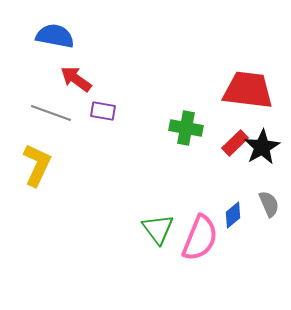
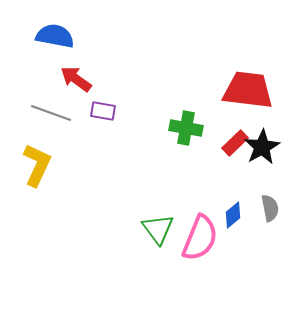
gray semicircle: moved 1 px right, 4 px down; rotated 12 degrees clockwise
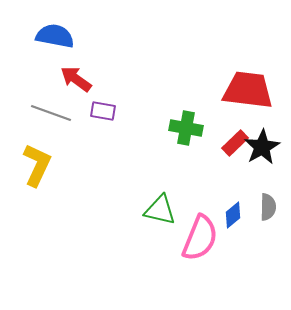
gray semicircle: moved 2 px left, 1 px up; rotated 12 degrees clockwise
green triangle: moved 2 px right, 19 px up; rotated 40 degrees counterclockwise
